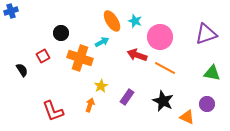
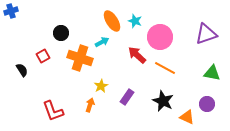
red arrow: rotated 24 degrees clockwise
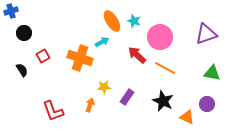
cyan star: moved 1 px left
black circle: moved 37 px left
yellow star: moved 3 px right, 1 px down; rotated 24 degrees clockwise
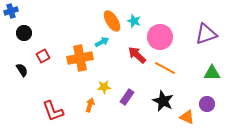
orange cross: rotated 30 degrees counterclockwise
green triangle: rotated 12 degrees counterclockwise
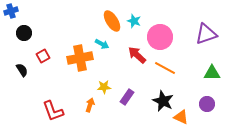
cyan arrow: moved 2 px down; rotated 56 degrees clockwise
orange triangle: moved 6 px left
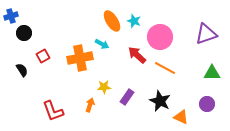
blue cross: moved 5 px down
black star: moved 3 px left
